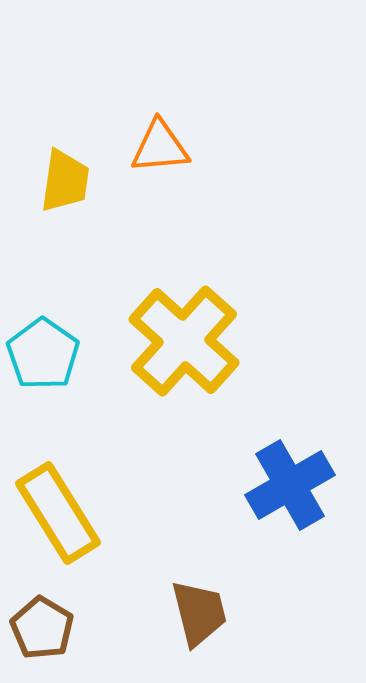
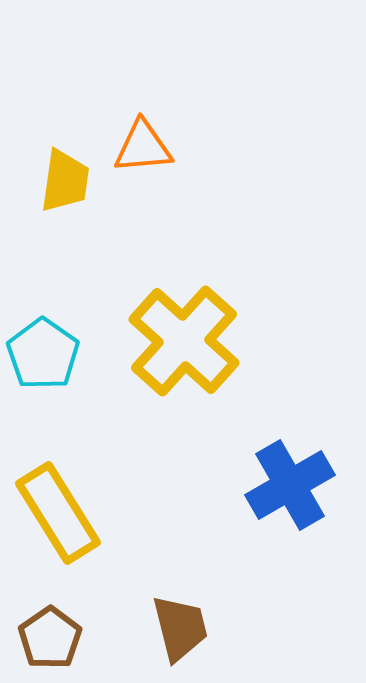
orange triangle: moved 17 px left
brown trapezoid: moved 19 px left, 15 px down
brown pentagon: moved 8 px right, 10 px down; rotated 6 degrees clockwise
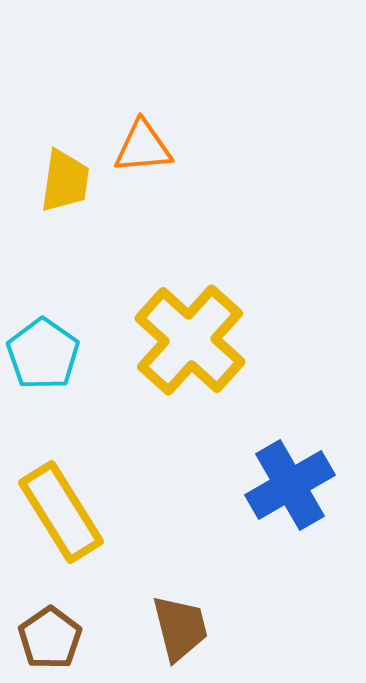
yellow cross: moved 6 px right, 1 px up
yellow rectangle: moved 3 px right, 1 px up
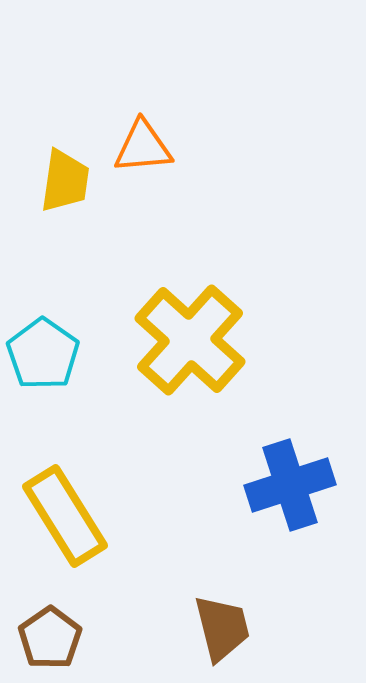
blue cross: rotated 12 degrees clockwise
yellow rectangle: moved 4 px right, 4 px down
brown trapezoid: moved 42 px right
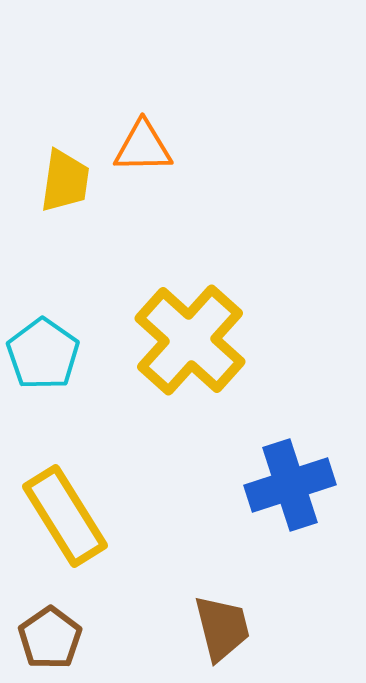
orange triangle: rotated 4 degrees clockwise
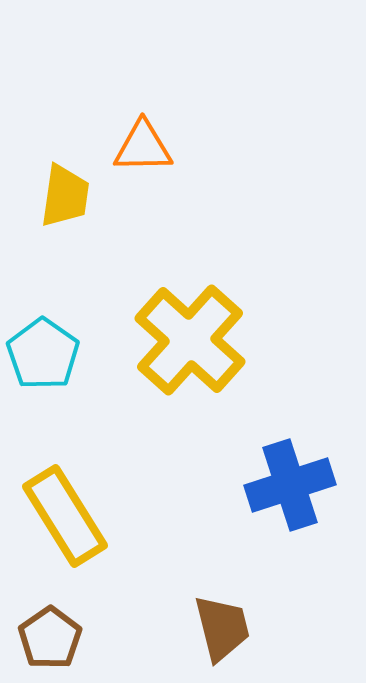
yellow trapezoid: moved 15 px down
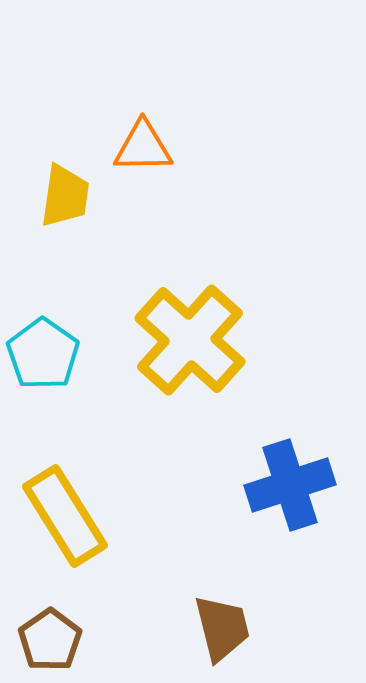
brown pentagon: moved 2 px down
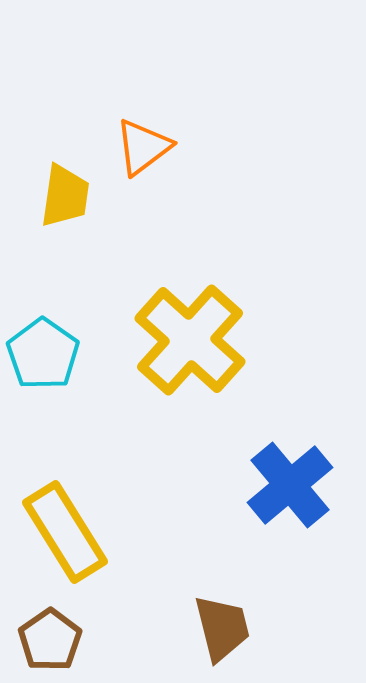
orange triangle: rotated 36 degrees counterclockwise
blue cross: rotated 22 degrees counterclockwise
yellow rectangle: moved 16 px down
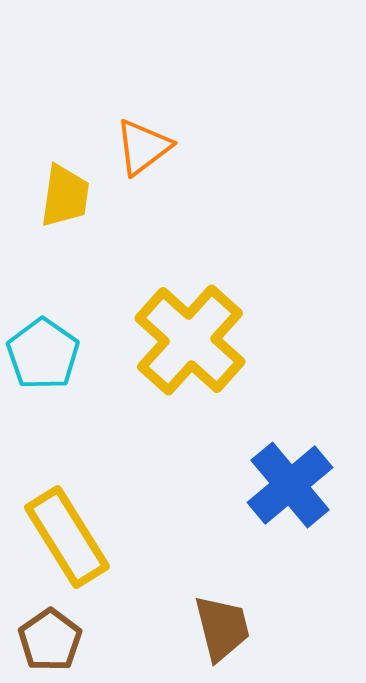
yellow rectangle: moved 2 px right, 5 px down
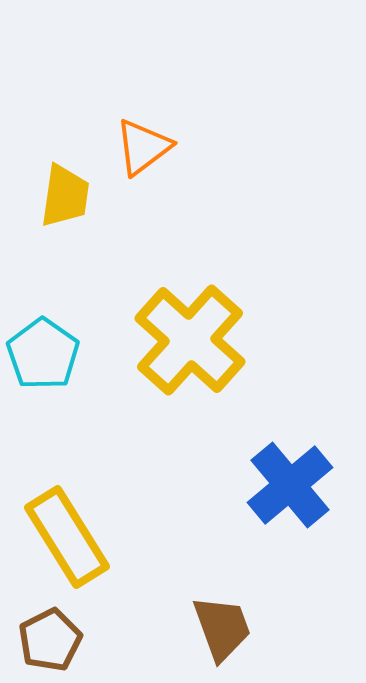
brown trapezoid: rotated 6 degrees counterclockwise
brown pentagon: rotated 8 degrees clockwise
